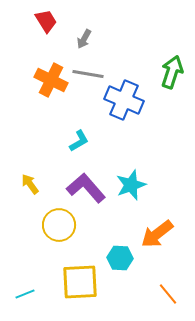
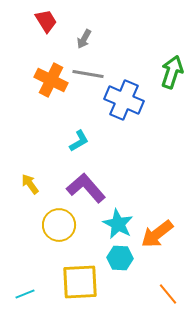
cyan star: moved 13 px left, 39 px down; rotated 24 degrees counterclockwise
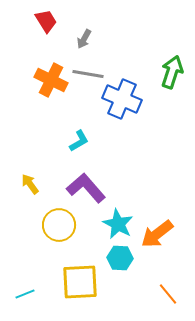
blue cross: moved 2 px left, 1 px up
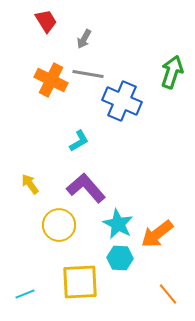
blue cross: moved 2 px down
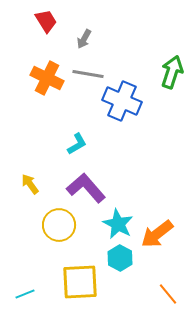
orange cross: moved 4 px left, 2 px up
cyan L-shape: moved 2 px left, 3 px down
cyan hexagon: rotated 25 degrees clockwise
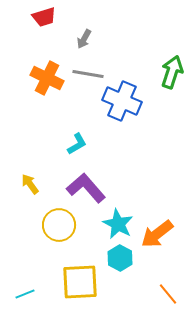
red trapezoid: moved 2 px left, 4 px up; rotated 105 degrees clockwise
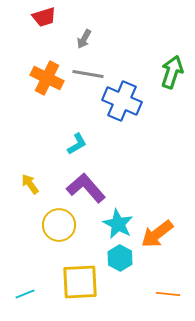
orange line: rotated 45 degrees counterclockwise
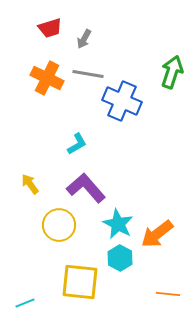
red trapezoid: moved 6 px right, 11 px down
yellow square: rotated 9 degrees clockwise
cyan line: moved 9 px down
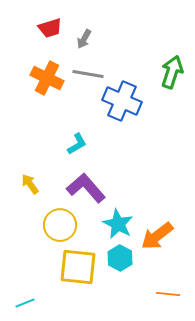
yellow circle: moved 1 px right
orange arrow: moved 2 px down
yellow square: moved 2 px left, 15 px up
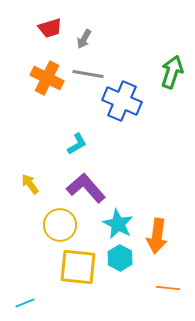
orange arrow: rotated 44 degrees counterclockwise
orange line: moved 6 px up
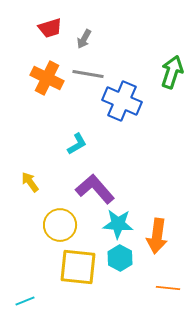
yellow arrow: moved 2 px up
purple L-shape: moved 9 px right, 1 px down
cyan star: rotated 24 degrees counterclockwise
cyan line: moved 2 px up
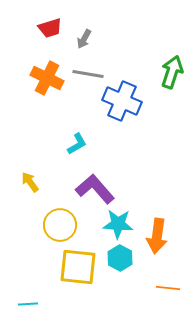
cyan line: moved 3 px right, 3 px down; rotated 18 degrees clockwise
